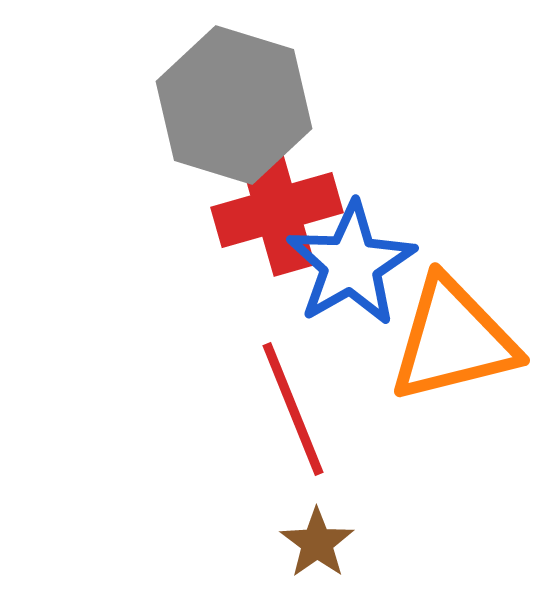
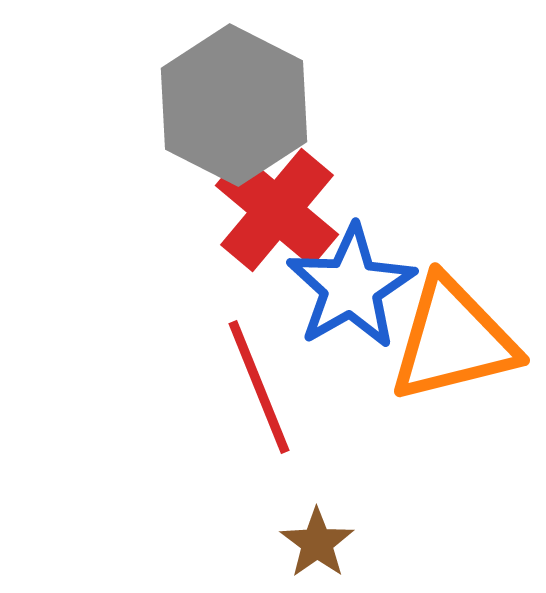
gray hexagon: rotated 10 degrees clockwise
red cross: rotated 34 degrees counterclockwise
blue star: moved 23 px down
red line: moved 34 px left, 22 px up
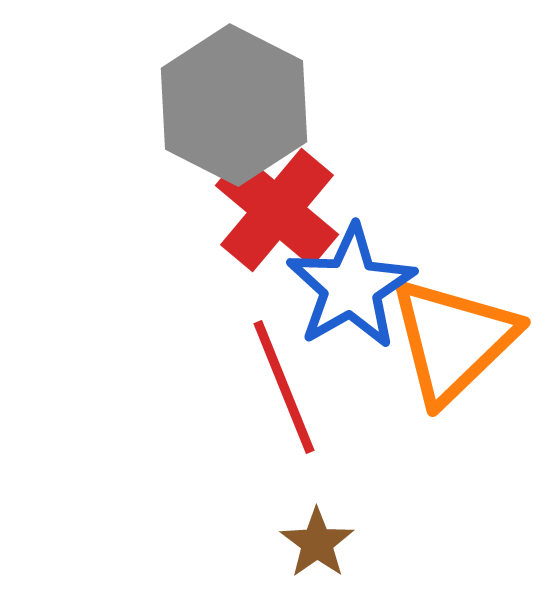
orange triangle: rotated 30 degrees counterclockwise
red line: moved 25 px right
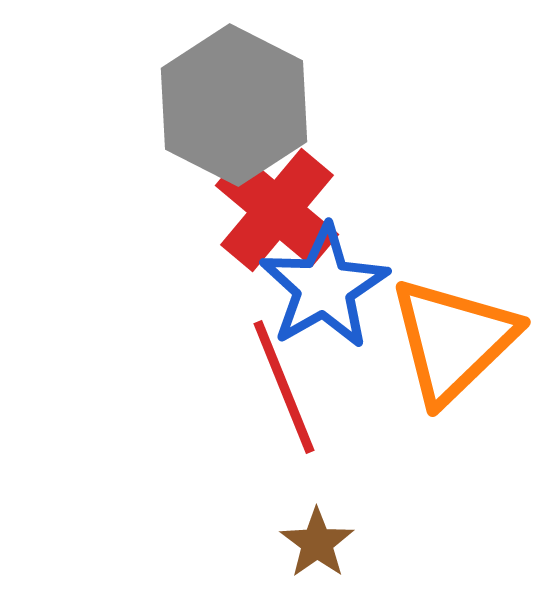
blue star: moved 27 px left
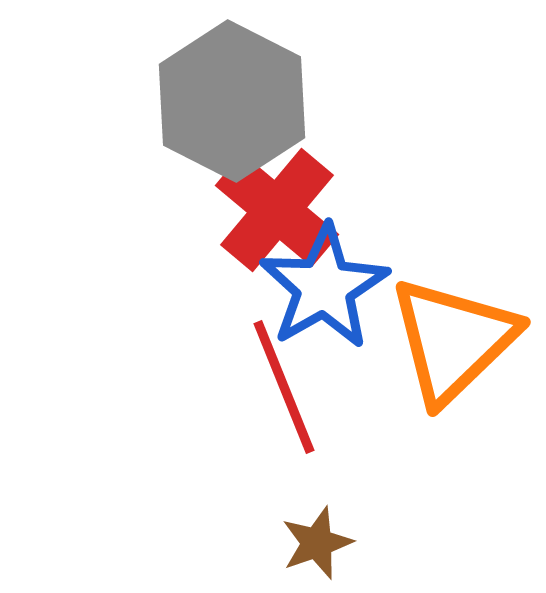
gray hexagon: moved 2 px left, 4 px up
brown star: rotated 16 degrees clockwise
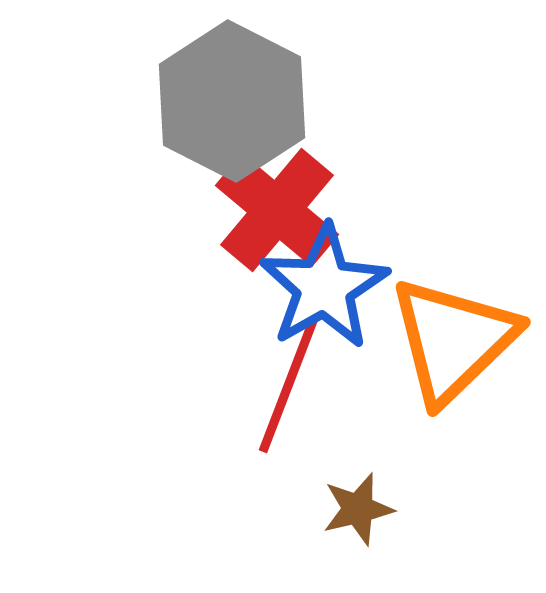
red line: moved 4 px right, 1 px up; rotated 43 degrees clockwise
brown star: moved 41 px right, 34 px up; rotated 6 degrees clockwise
